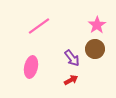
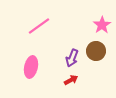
pink star: moved 5 px right
brown circle: moved 1 px right, 2 px down
purple arrow: rotated 60 degrees clockwise
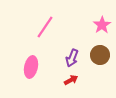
pink line: moved 6 px right, 1 px down; rotated 20 degrees counterclockwise
brown circle: moved 4 px right, 4 px down
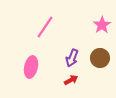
brown circle: moved 3 px down
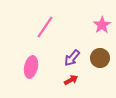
purple arrow: rotated 18 degrees clockwise
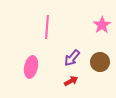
pink line: moved 2 px right; rotated 30 degrees counterclockwise
brown circle: moved 4 px down
red arrow: moved 1 px down
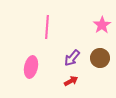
brown circle: moved 4 px up
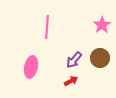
purple arrow: moved 2 px right, 2 px down
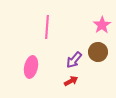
brown circle: moved 2 px left, 6 px up
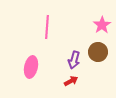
purple arrow: rotated 24 degrees counterclockwise
